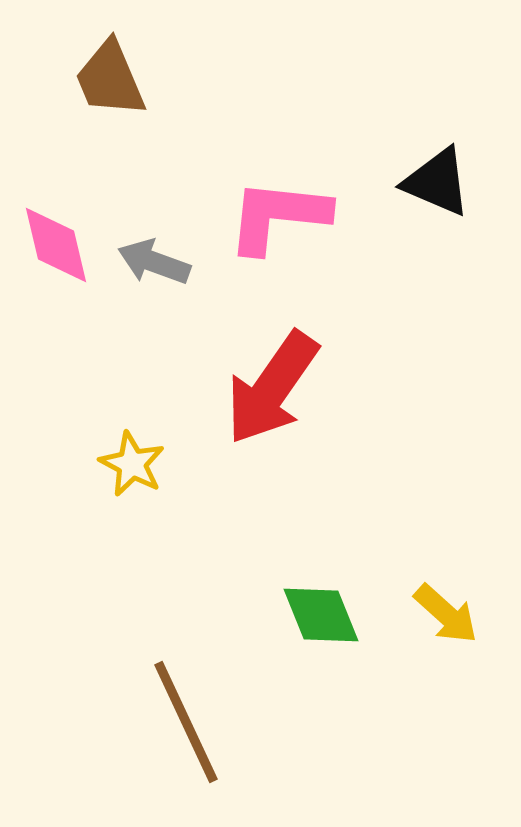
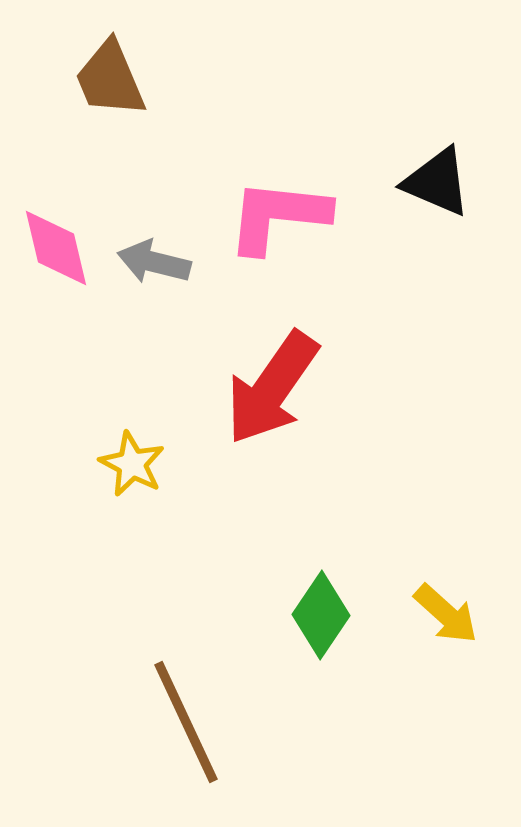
pink diamond: moved 3 px down
gray arrow: rotated 6 degrees counterclockwise
green diamond: rotated 56 degrees clockwise
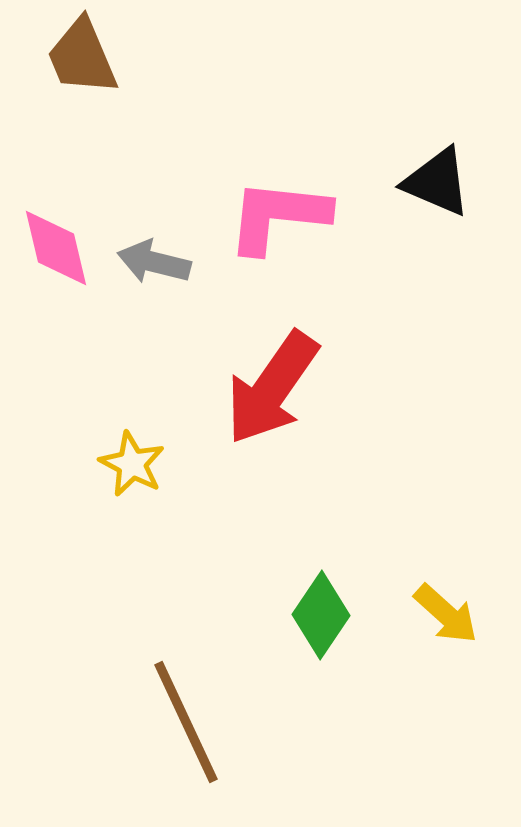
brown trapezoid: moved 28 px left, 22 px up
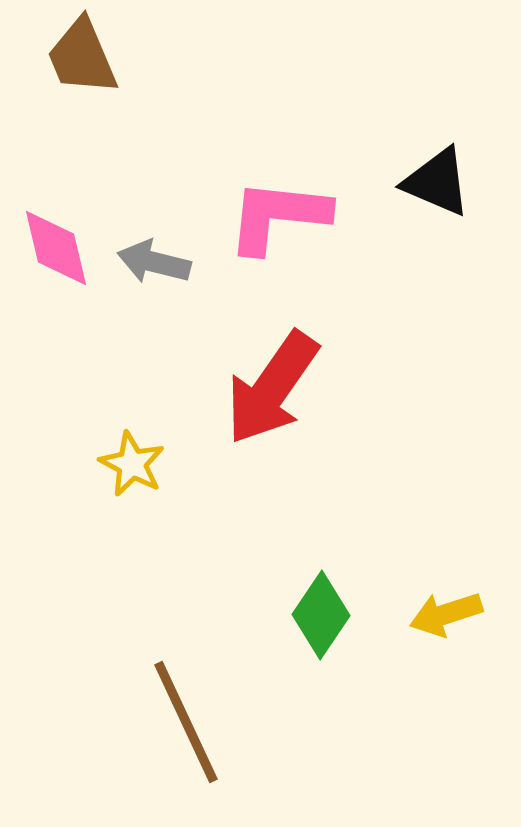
yellow arrow: rotated 120 degrees clockwise
